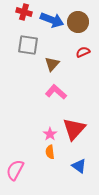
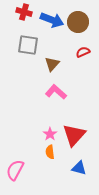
red triangle: moved 6 px down
blue triangle: moved 2 px down; rotated 21 degrees counterclockwise
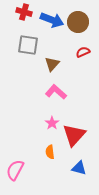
pink star: moved 2 px right, 11 px up
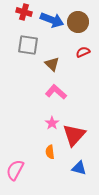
brown triangle: rotated 28 degrees counterclockwise
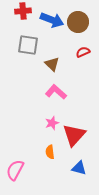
red cross: moved 1 px left, 1 px up; rotated 21 degrees counterclockwise
pink star: rotated 16 degrees clockwise
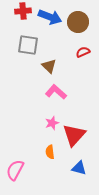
blue arrow: moved 2 px left, 3 px up
brown triangle: moved 3 px left, 2 px down
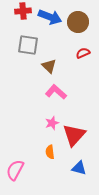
red semicircle: moved 1 px down
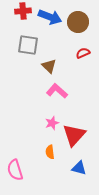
pink L-shape: moved 1 px right, 1 px up
pink semicircle: rotated 45 degrees counterclockwise
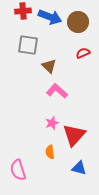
pink semicircle: moved 3 px right
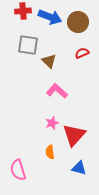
red semicircle: moved 1 px left
brown triangle: moved 5 px up
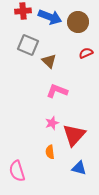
gray square: rotated 15 degrees clockwise
red semicircle: moved 4 px right
pink L-shape: rotated 20 degrees counterclockwise
pink semicircle: moved 1 px left, 1 px down
